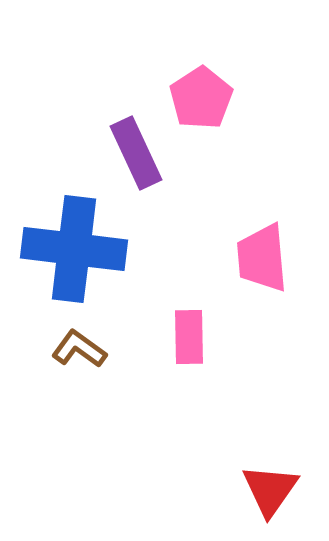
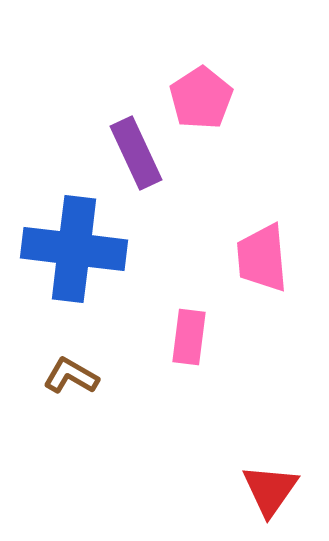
pink rectangle: rotated 8 degrees clockwise
brown L-shape: moved 8 px left, 27 px down; rotated 6 degrees counterclockwise
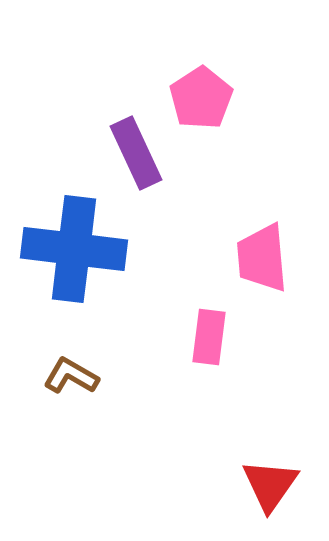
pink rectangle: moved 20 px right
red triangle: moved 5 px up
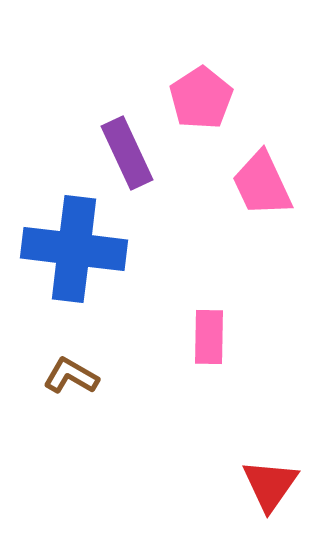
purple rectangle: moved 9 px left
pink trapezoid: moved 74 px up; rotated 20 degrees counterclockwise
pink rectangle: rotated 6 degrees counterclockwise
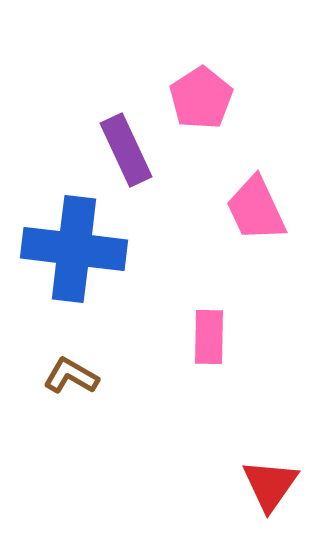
purple rectangle: moved 1 px left, 3 px up
pink trapezoid: moved 6 px left, 25 px down
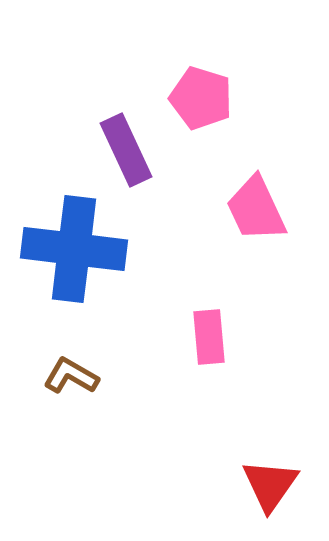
pink pentagon: rotated 22 degrees counterclockwise
pink rectangle: rotated 6 degrees counterclockwise
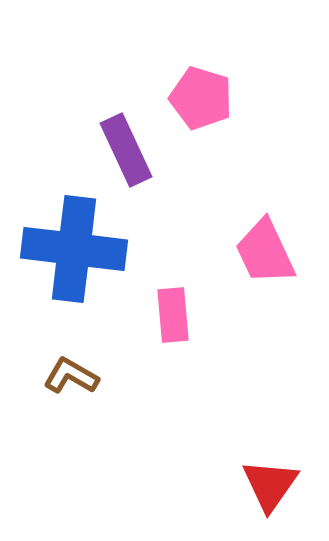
pink trapezoid: moved 9 px right, 43 px down
pink rectangle: moved 36 px left, 22 px up
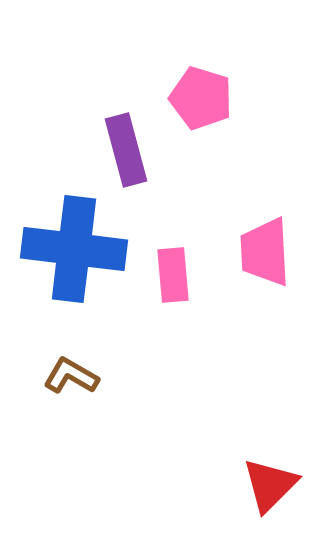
purple rectangle: rotated 10 degrees clockwise
pink trapezoid: rotated 22 degrees clockwise
pink rectangle: moved 40 px up
red triangle: rotated 10 degrees clockwise
